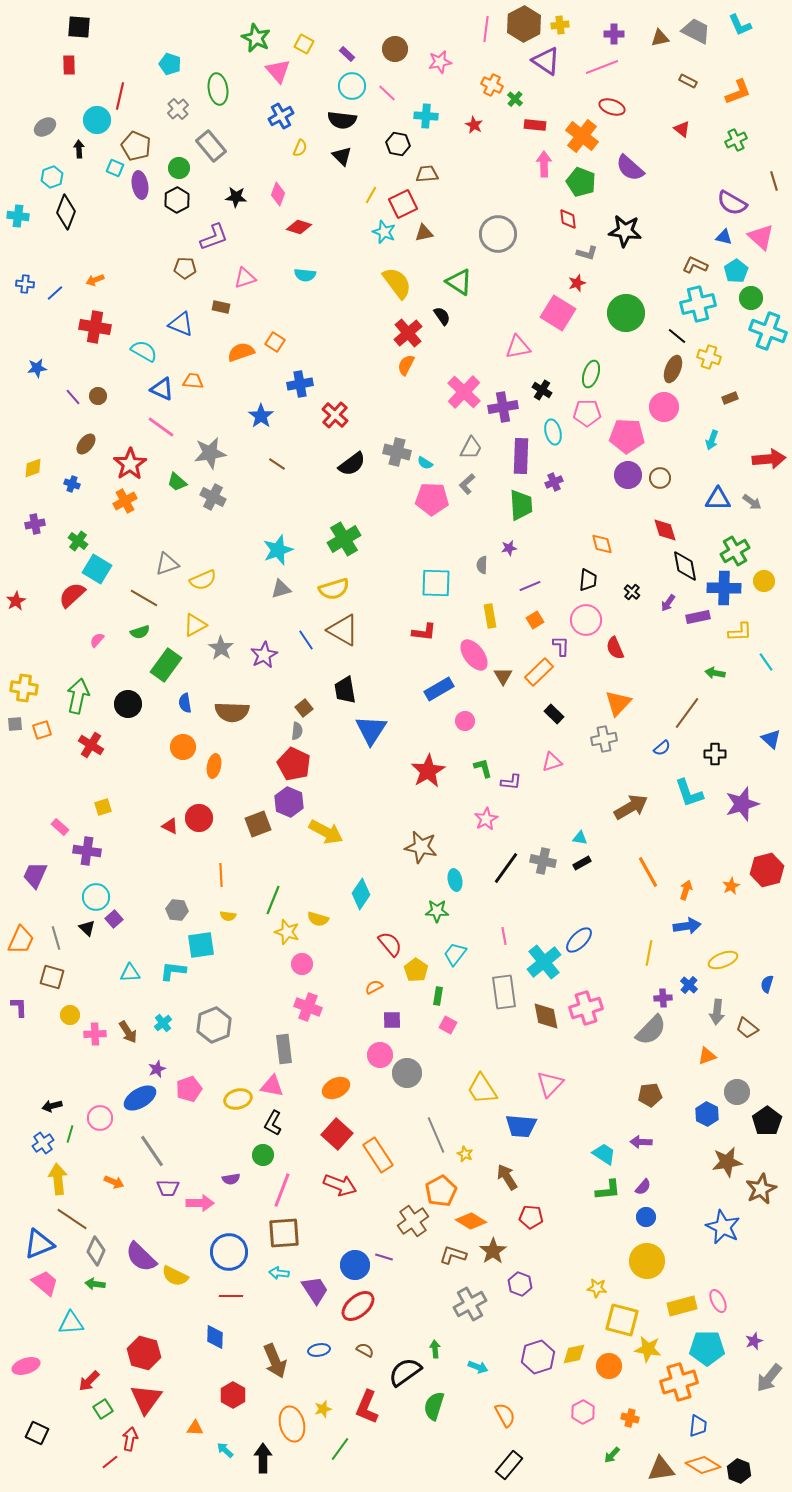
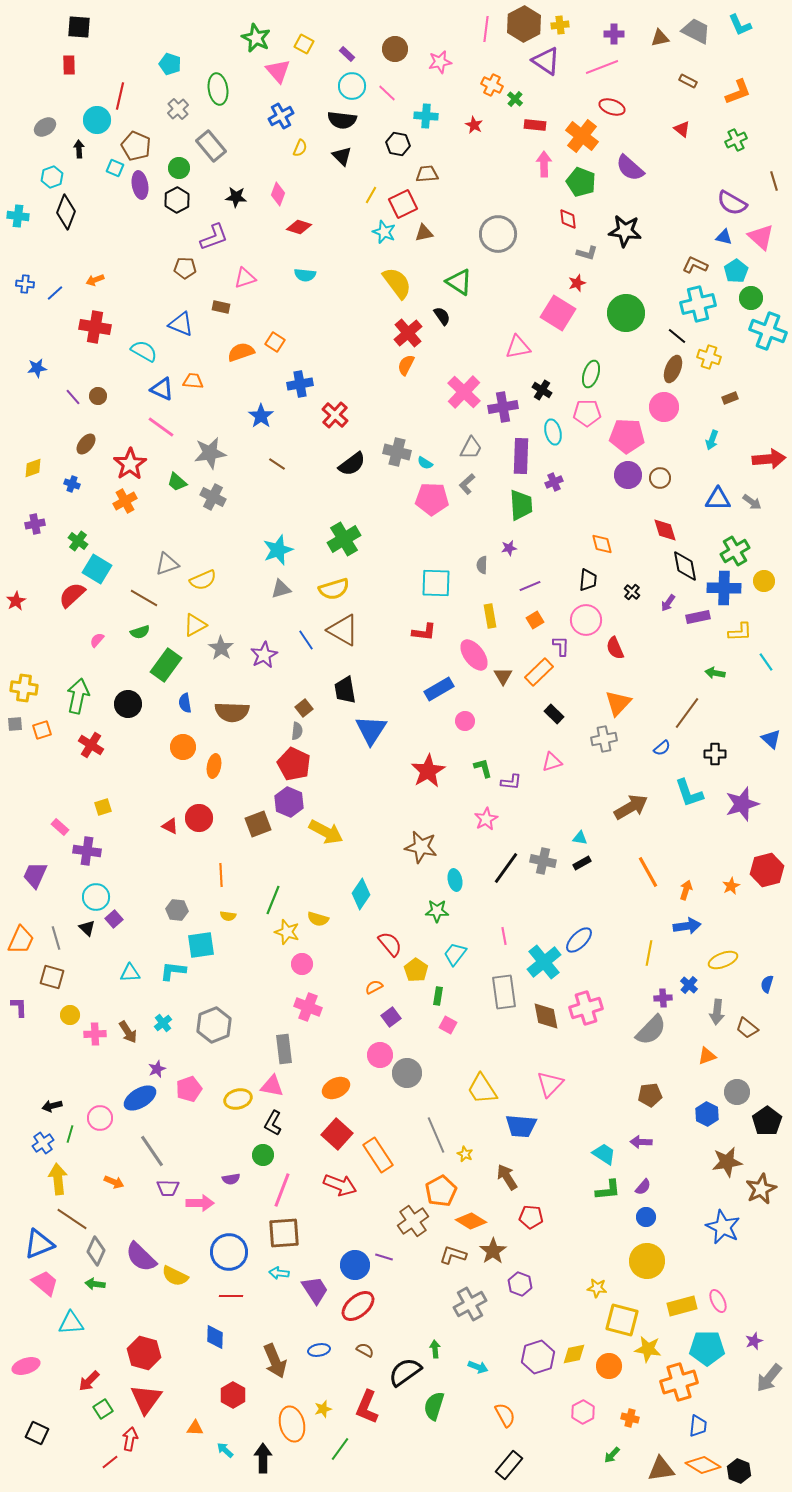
purple square at (392, 1020): moved 1 px left, 3 px up; rotated 36 degrees counterclockwise
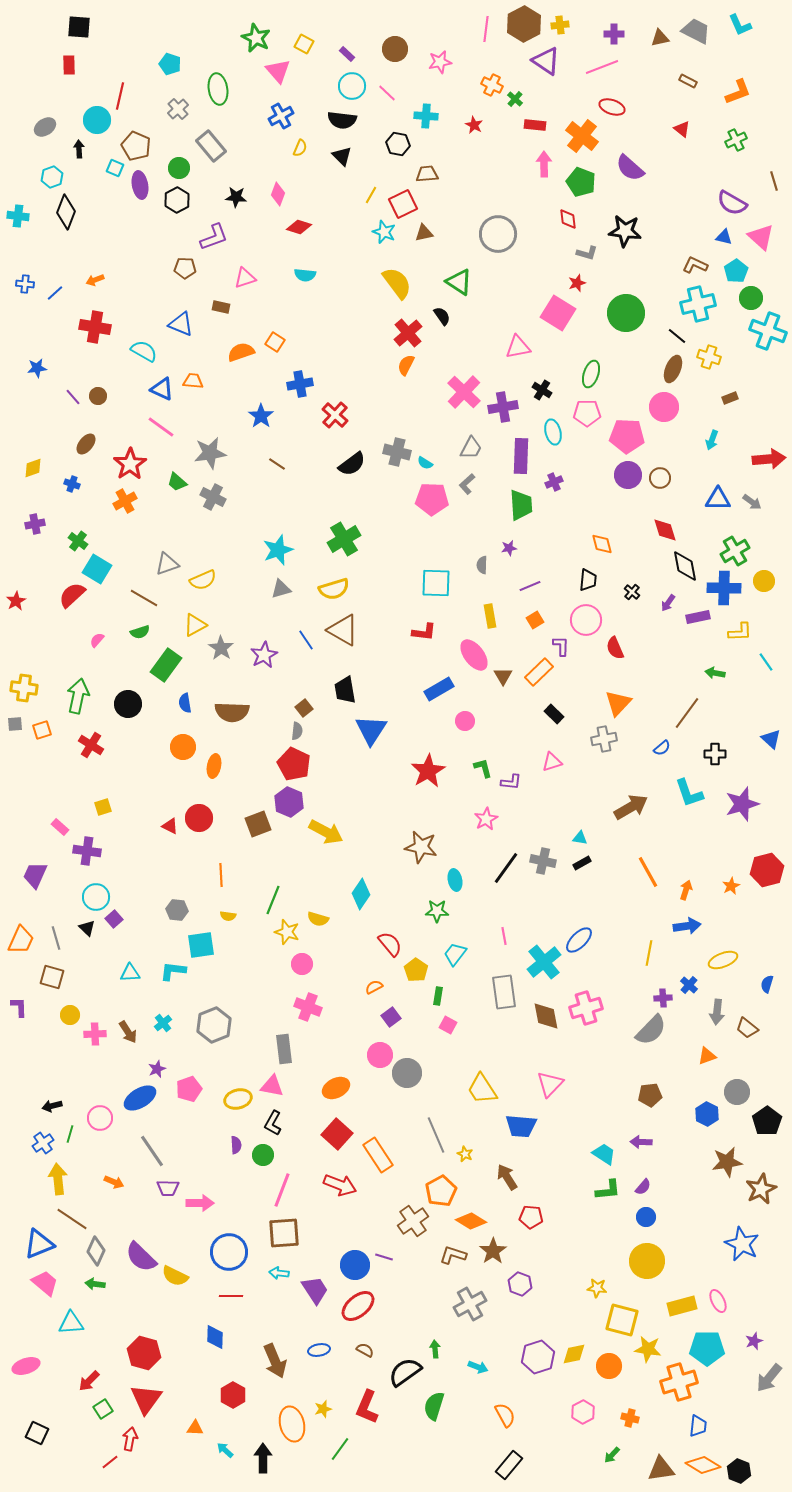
purple semicircle at (231, 1179): moved 5 px right, 34 px up; rotated 84 degrees counterclockwise
blue star at (723, 1227): moved 19 px right, 17 px down
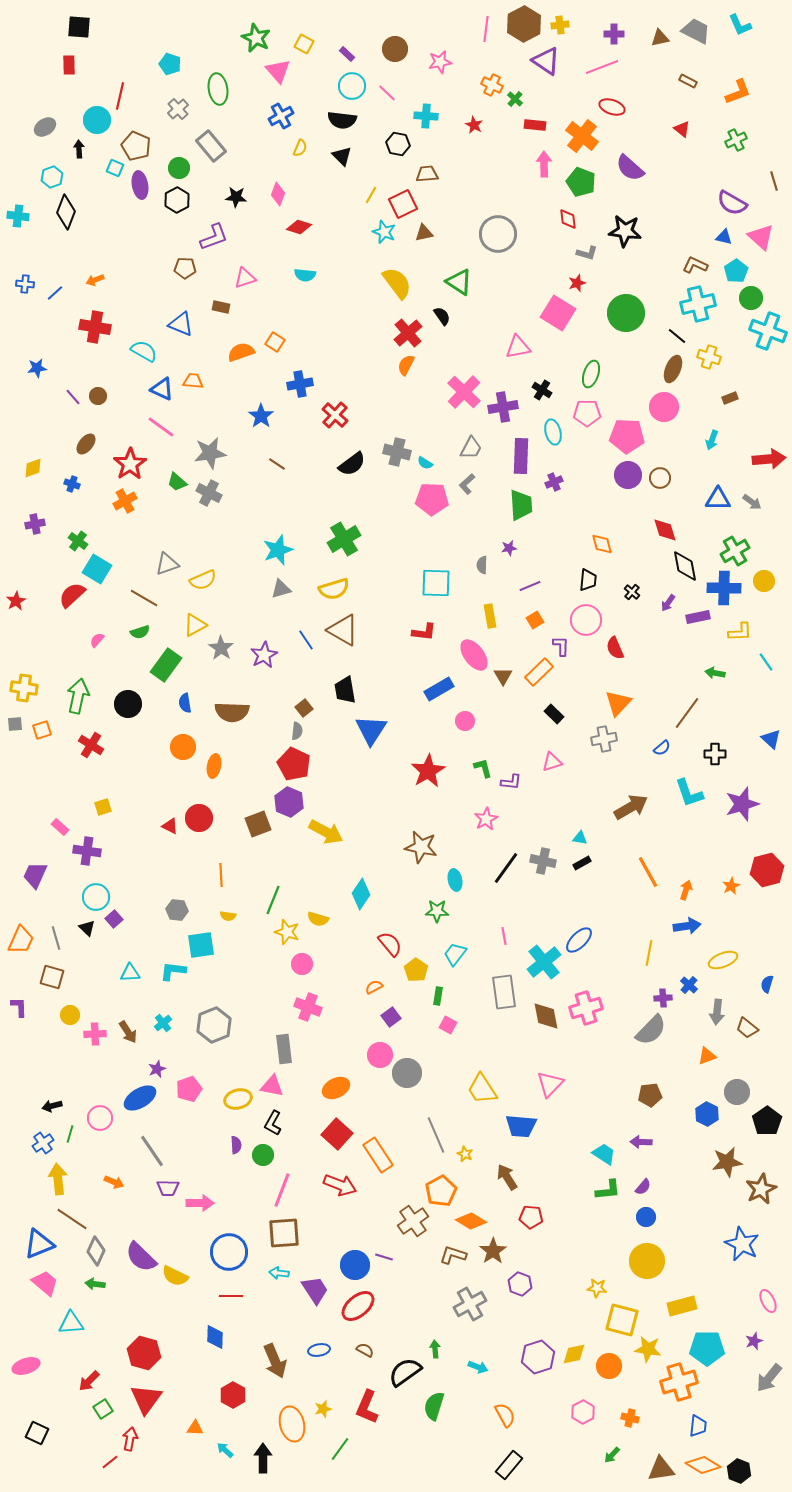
gray cross at (213, 497): moved 4 px left, 4 px up
pink ellipse at (718, 1301): moved 50 px right
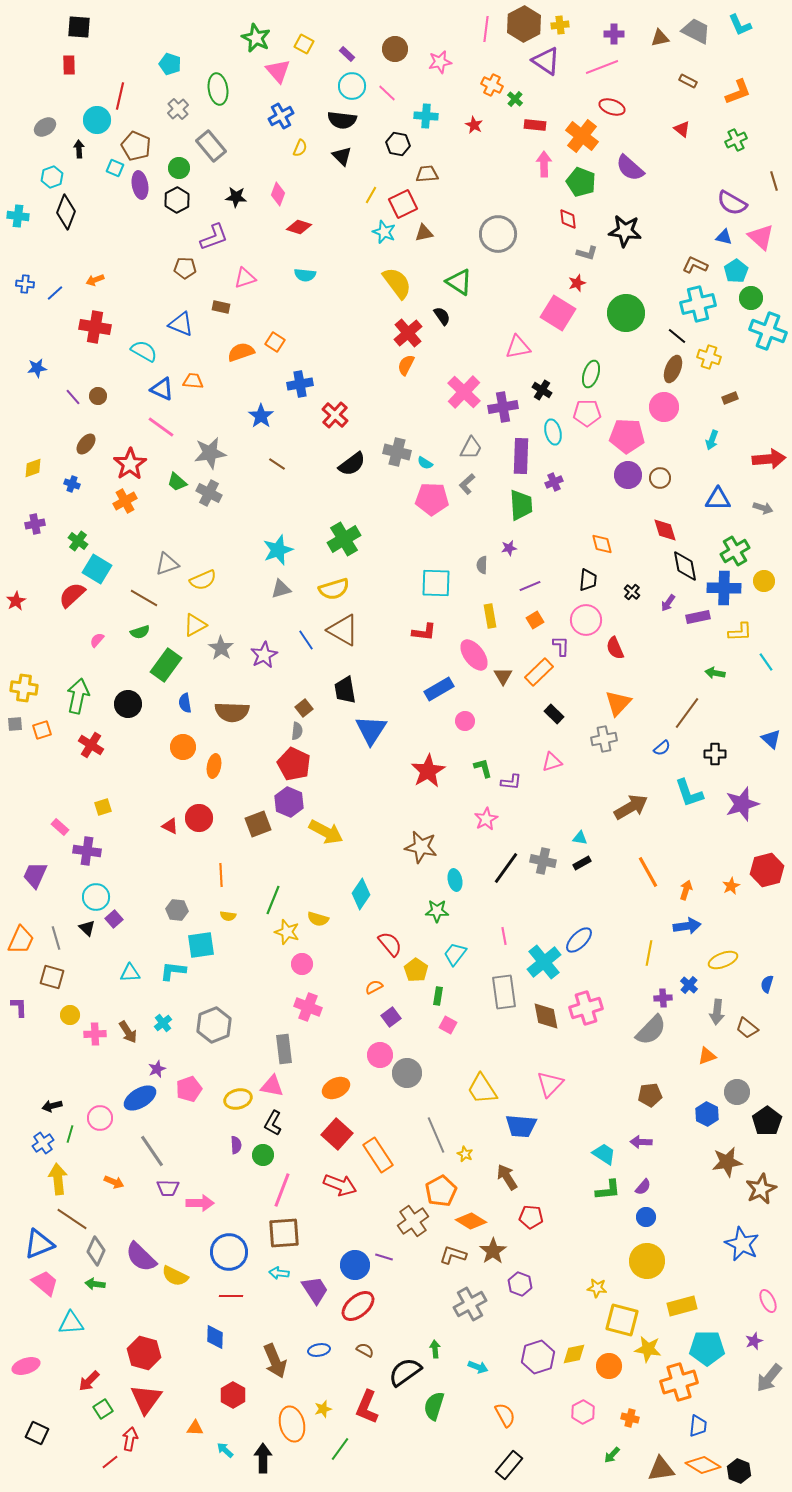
gray arrow at (752, 502): moved 11 px right, 6 px down; rotated 18 degrees counterclockwise
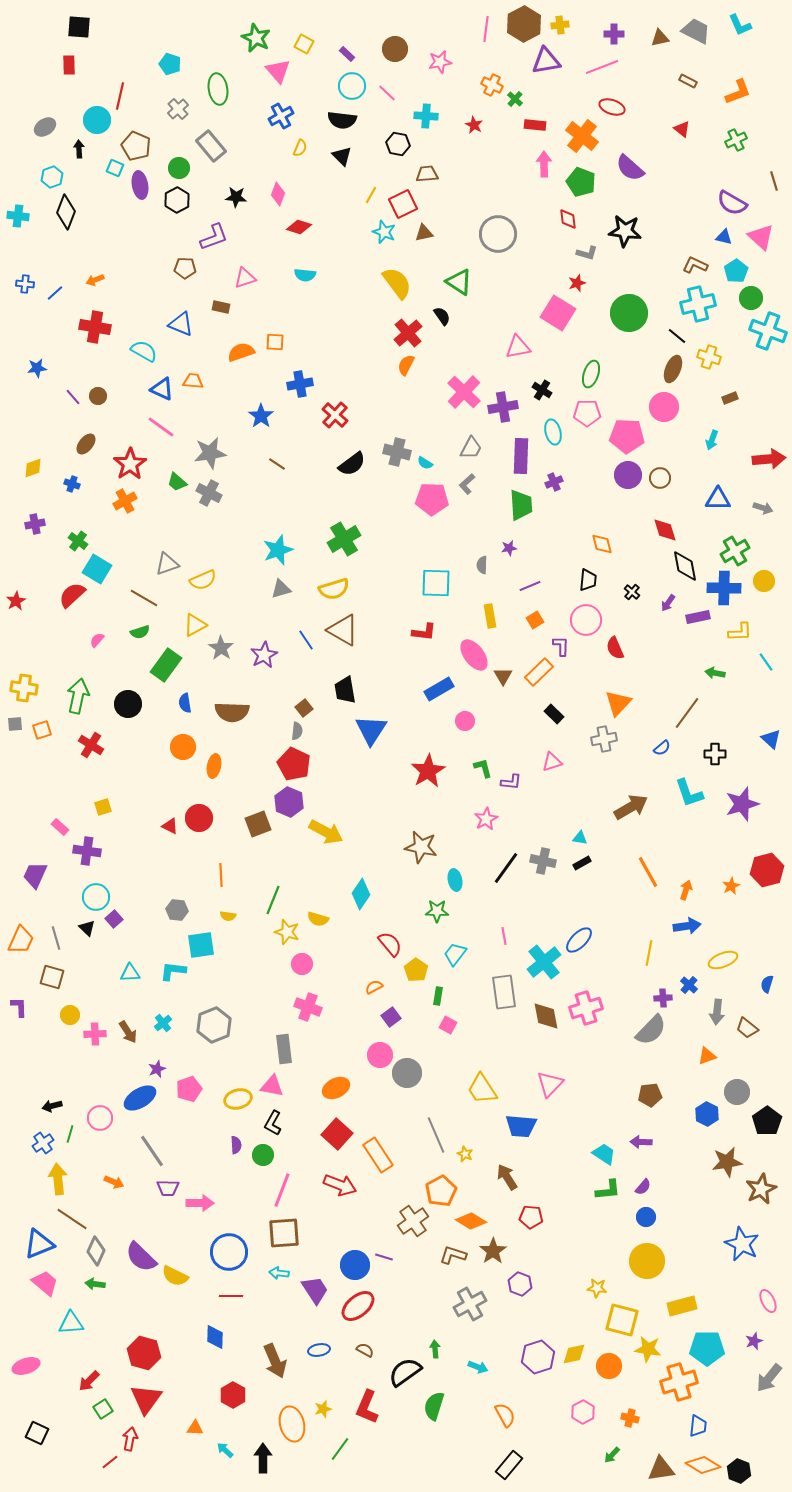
purple triangle at (546, 61): rotated 44 degrees counterclockwise
green circle at (626, 313): moved 3 px right
orange square at (275, 342): rotated 30 degrees counterclockwise
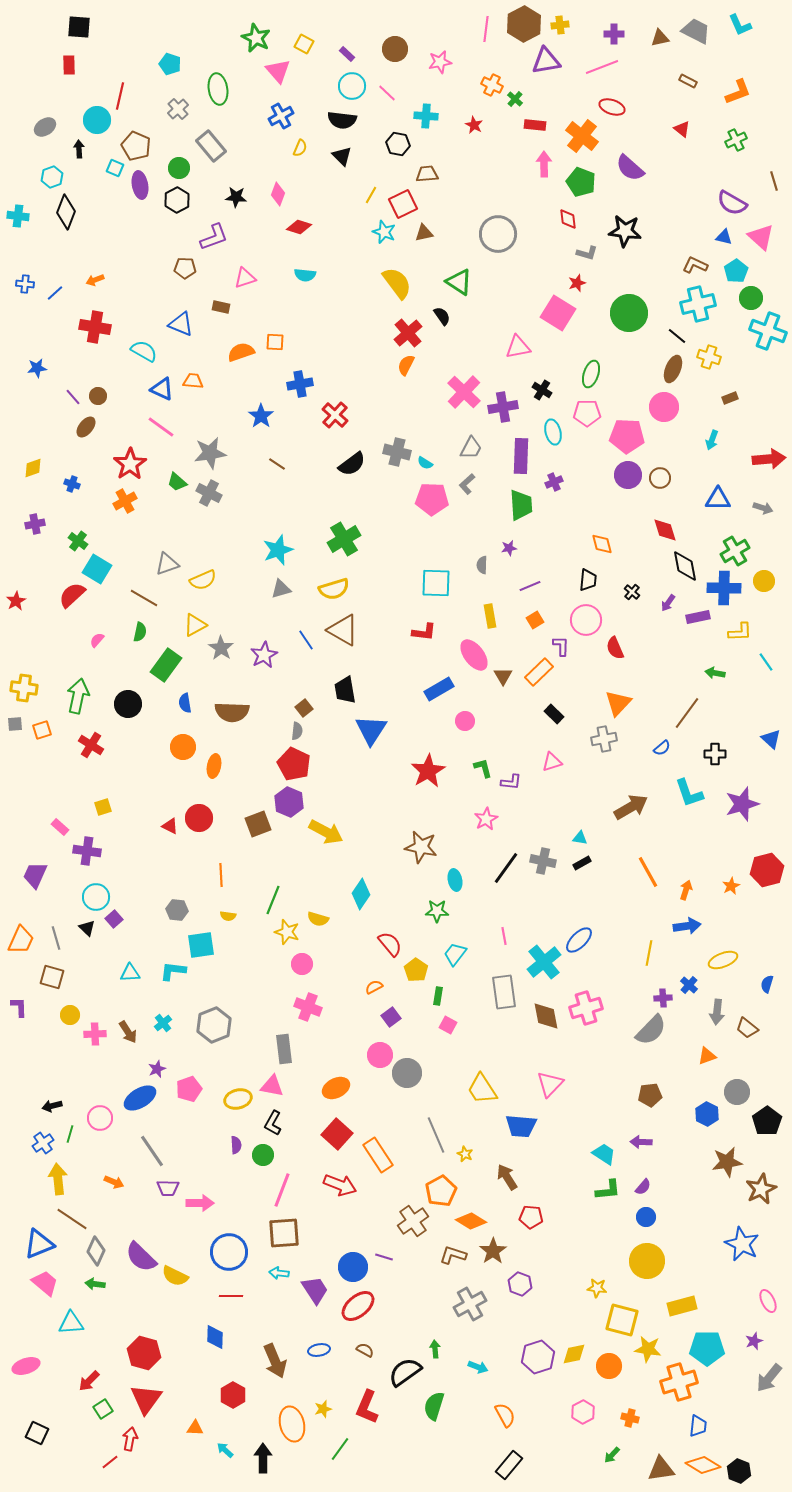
brown ellipse at (86, 444): moved 17 px up
green semicircle at (140, 632): rotated 60 degrees counterclockwise
blue circle at (355, 1265): moved 2 px left, 2 px down
